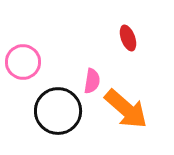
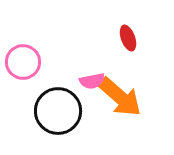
pink semicircle: rotated 70 degrees clockwise
orange arrow: moved 6 px left, 12 px up
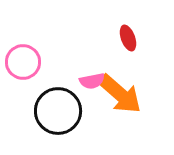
orange arrow: moved 3 px up
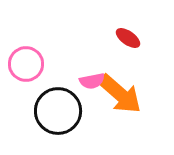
red ellipse: rotated 35 degrees counterclockwise
pink circle: moved 3 px right, 2 px down
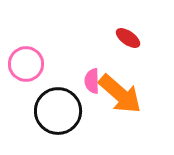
pink semicircle: rotated 100 degrees clockwise
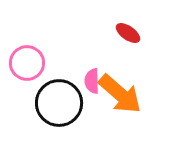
red ellipse: moved 5 px up
pink circle: moved 1 px right, 1 px up
black circle: moved 1 px right, 8 px up
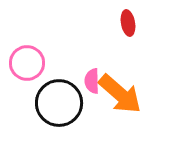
red ellipse: moved 10 px up; rotated 45 degrees clockwise
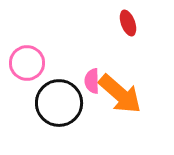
red ellipse: rotated 10 degrees counterclockwise
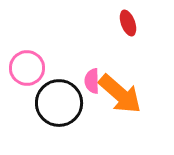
pink circle: moved 5 px down
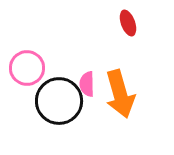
pink semicircle: moved 5 px left, 3 px down
orange arrow: rotated 33 degrees clockwise
black circle: moved 2 px up
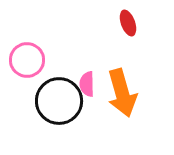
pink circle: moved 8 px up
orange arrow: moved 2 px right, 1 px up
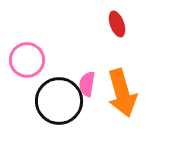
red ellipse: moved 11 px left, 1 px down
pink semicircle: rotated 10 degrees clockwise
